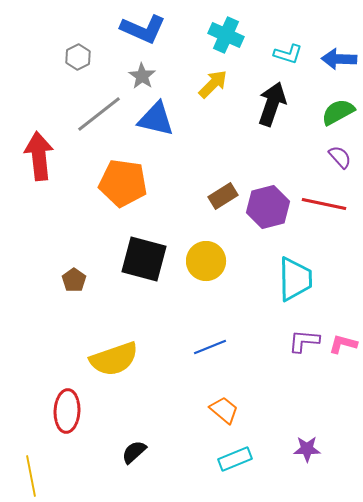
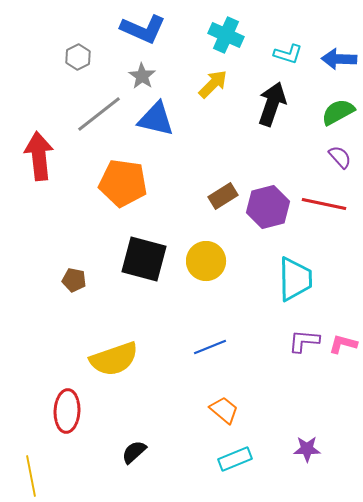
brown pentagon: rotated 25 degrees counterclockwise
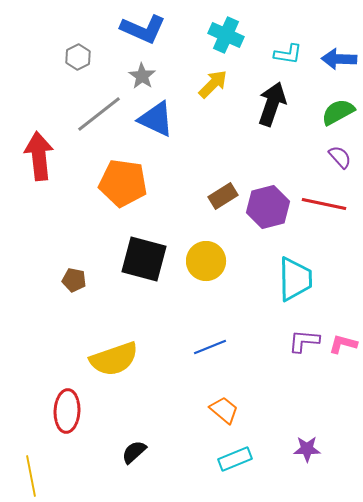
cyan L-shape: rotated 8 degrees counterclockwise
blue triangle: rotated 12 degrees clockwise
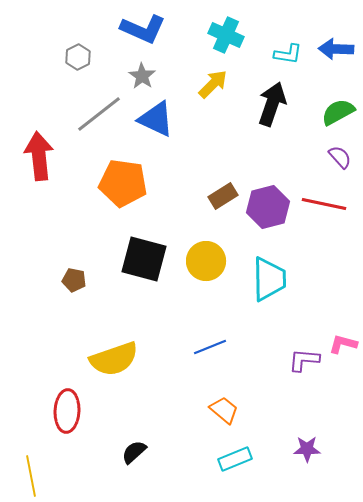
blue arrow: moved 3 px left, 10 px up
cyan trapezoid: moved 26 px left
purple L-shape: moved 19 px down
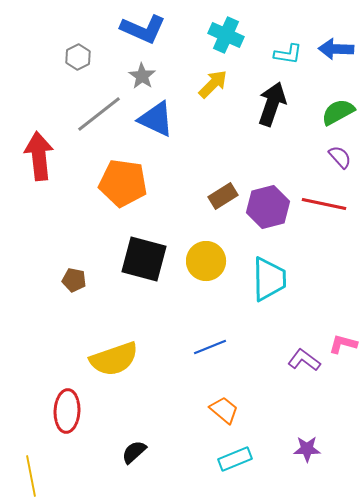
purple L-shape: rotated 32 degrees clockwise
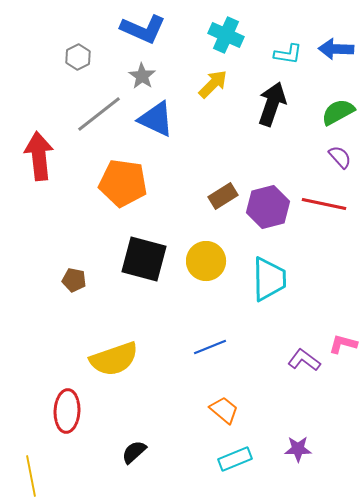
purple star: moved 9 px left
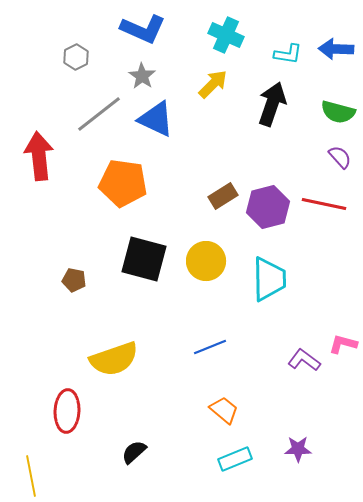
gray hexagon: moved 2 px left
green semicircle: rotated 136 degrees counterclockwise
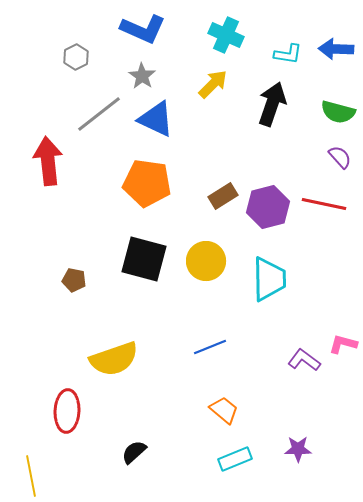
red arrow: moved 9 px right, 5 px down
orange pentagon: moved 24 px right
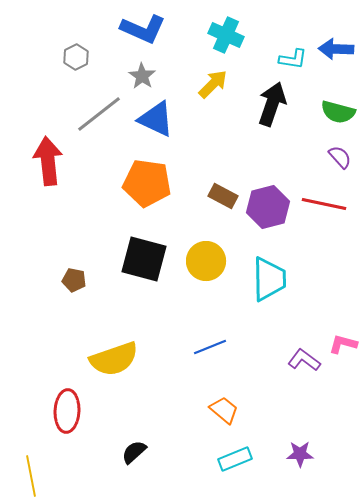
cyan L-shape: moved 5 px right, 5 px down
brown rectangle: rotated 60 degrees clockwise
purple star: moved 2 px right, 5 px down
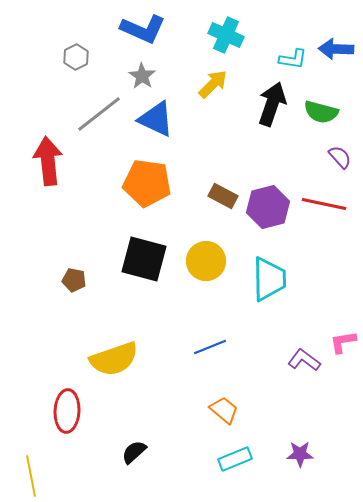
green semicircle: moved 17 px left
pink L-shape: moved 2 px up; rotated 24 degrees counterclockwise
